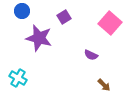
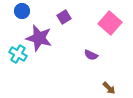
cyan cross: moved 24 px up
brown arrow: moved 5 px right, 3 px down
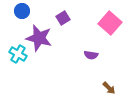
purple square: moved 1 px left, 1 px down
purple semicircle: rotated 16 degrees counterclockwise
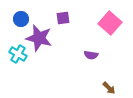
blue circle: moved 1 px left, 8 px down
purple square: rotated 24 degrees clockwise
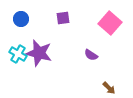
purple star: moved 15 px down
purple semicircle: rotated 24 degrees clockwise
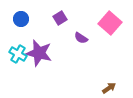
purple square: moved 3 px left; rotated 24 degrees counterclockwise
purple semicircle: moved 10 px left, 17 px up
brown arrow: rotated 80 degrees counterclockwise
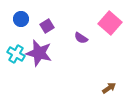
purple square: moved 13 px left, 8 px down
cyan cross: moved 2 px left
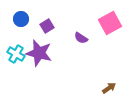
pink square: rotated 20 degrees clockwise
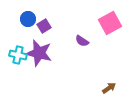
blue circle: moved 7 px right
purple square: moved 3 px left
purple semicircle: moved 1 px right, 3 px down
cyan cross: moved 2 px right, 1 px down; rotated 18 degrees counterclockwise
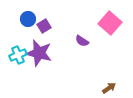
pink square: rotated 20 degrees counterclockwise
cyan cross: rotated 36 degrees counterclockwise
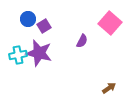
purple semicircle: rotated 96 degrees counterclockwise
cyan cross: rotated 12 degrees clockwise
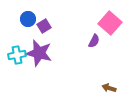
purple semicircle: moved 12 px right
cyan cross: moved 1 px left
brown arrow: rotated 128 degrees counterclockwise
